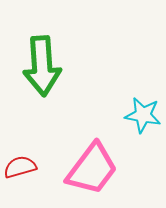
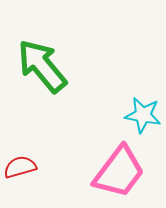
green arrow: rotated 144 degrees clockwise
pink trapezoid: moved 27 px right, 3 px down
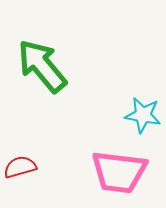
pink trapezoid: rotated 60 degrees clockwise
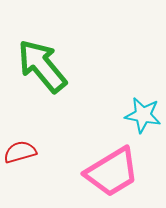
red semicircle: moved 15 px up
pink trapezoid: moved 7 px left; rotated 38 degrees counterclockwise
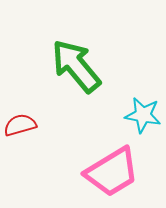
green arrow: moved 34 px right
red semicircle: moved 27 px up
